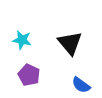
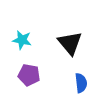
purple pentagon: rotated 15 degrees counterclockwise
blue semicircle: moved 2 px up; rotated 132 degrees counterclockwise
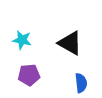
black triangle: rotated 20 degrees counterclockwise
purple pentagon: rotated 15 degrees counterclockwise
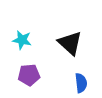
black triangle: rotated 12 degrees clockwise
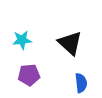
cyan star: rotated 18 degrees counterclockwise
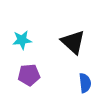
black triangle: moved 3 px right, 1 px up
blue semicircle: moved 4 px right
